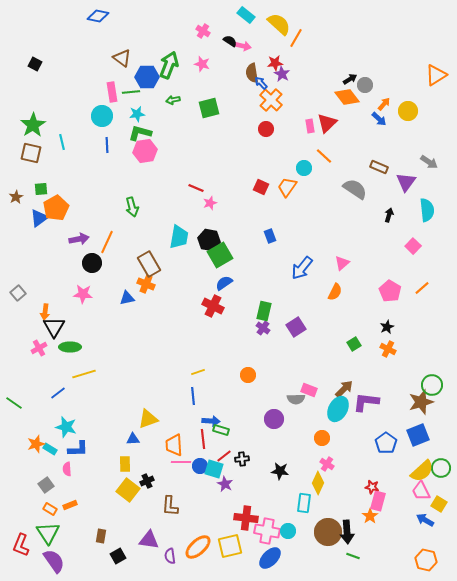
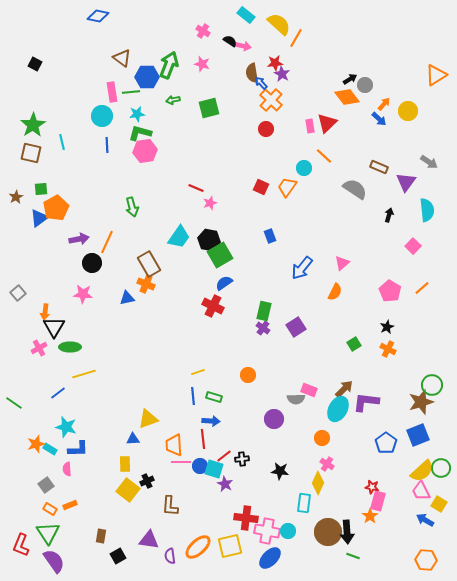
cyan trapezoid at (179, 237): rotated 25 degrees clockwise
green rectangle at (221, 430): moved 7 px left, 33 px up
orange hexagon at (426, 560): rotated 10 degrees counterclockwise
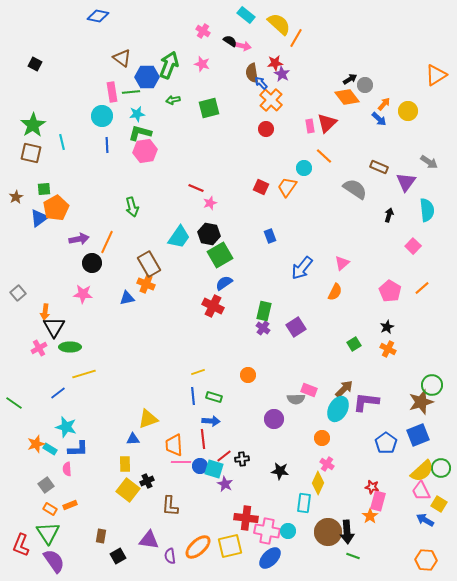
green square at (41, 189): moved 3 px right
black hexagon at (209, 240): moved 6 px up
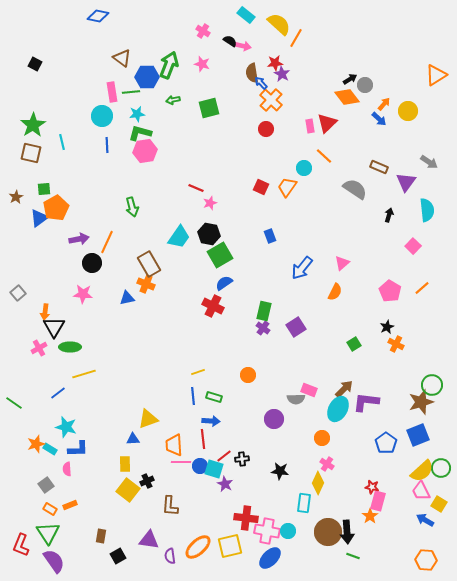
orange cross at (388, 349): moved 8 px right, 5 px up
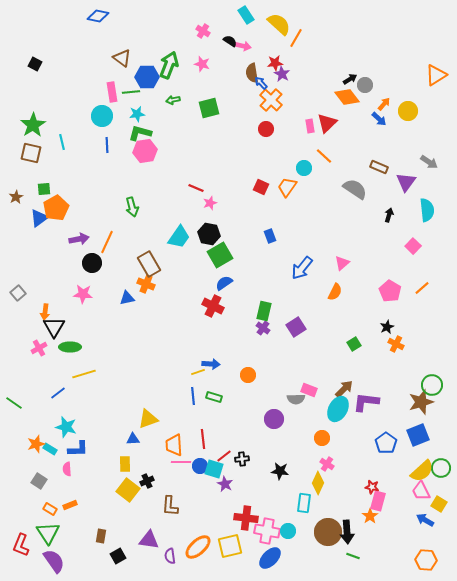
cyan rectangle at (246, 15): rotated 18 degrees clockwise
blue arrow at (211, 421): moved 57 px up
gray square at (46, 485): moved 7 px left, 4 px up; rotated 21 degrees counterclockwise
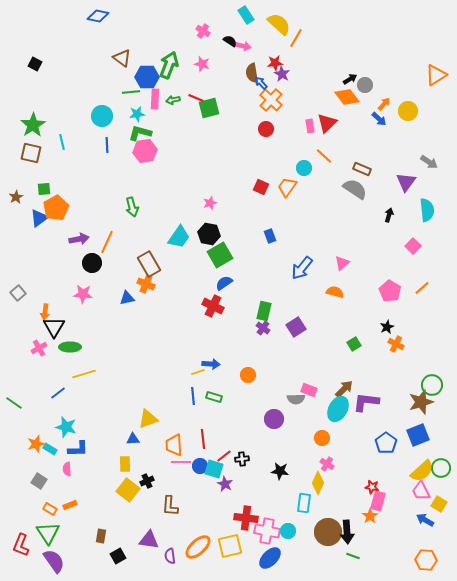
pink rectangle at (112, 92): moved 43 px right, 7 px down; rotated 12 degrees clockwise
brown rectangle at (379, 167): moved 17 px left, 2 px down
red line at (196, 188): moved 90 px up
orange semicircle at (335, 292): rotated 102 degrees counterclockwise
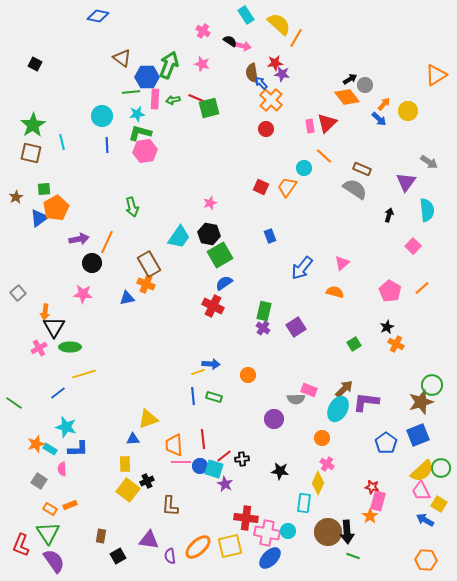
purple star at (282, 74): rotated 21 degrees counterclockwise
pink semicircle at (67, 469): moved 5 px left
pink cross at (267, 531): moved 2 px down
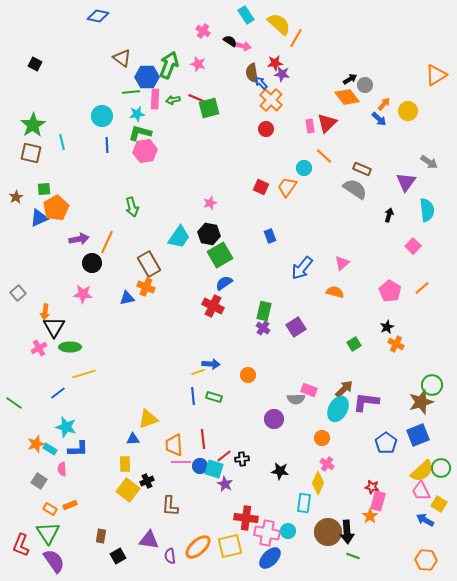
pink star at (202, 64): moved 4 px left
blue triangle at (39, 218): rotated 12 degrees clockwise
orange cross at (146, 284): moved 3 px down
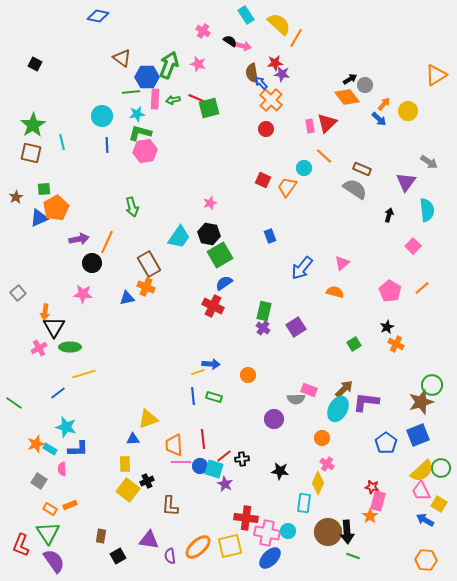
red square at (261, 187): moved 2 px right, 7 px up
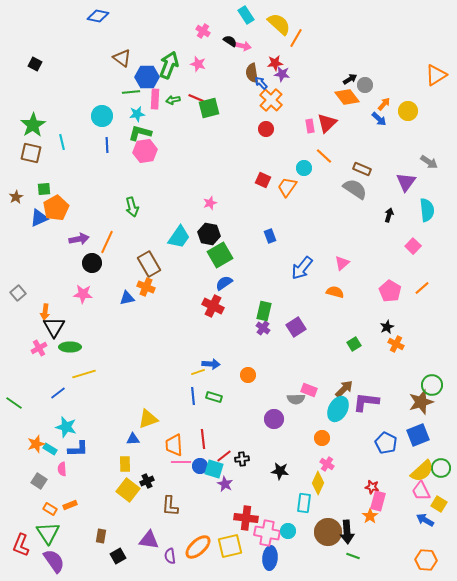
blue pentagon at (386, 443): rotated 10 degrees counterclockwise
blue ellipse at (270, 558): rotated 40 degrees counterclockwise
